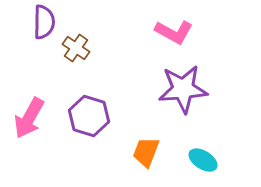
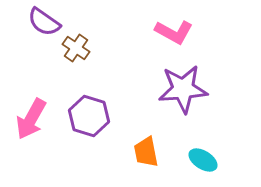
purple semicircle: rotated 124 degrees clockwise
pink arrow: moved 2 px right, 1 px down
orange trapezoid: rotated 32 degrees counterclockwise
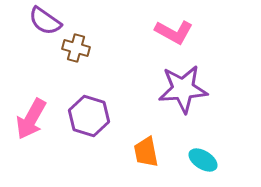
purple semicircle: moved 1 px right, 1 px up
brown cross: rotated 20 degrees counterclockwise
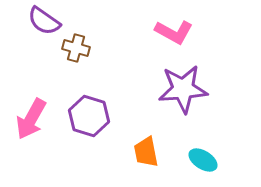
purple semicircle: moved 1 px left
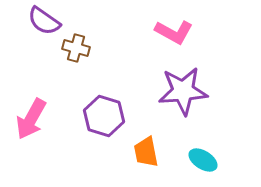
purple star: moved 2 px down
purple hexagon: moved 15 px right
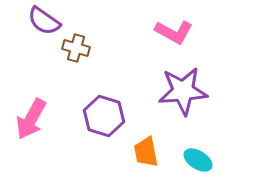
cyan ellipse: moved 5 px left
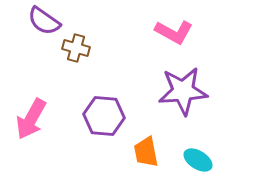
purple hexagon: rotated 12 degrees counterclockwise
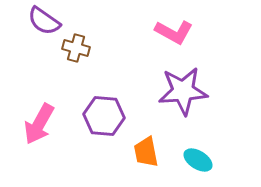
pink arrow: moved 8 px right, 5 px down
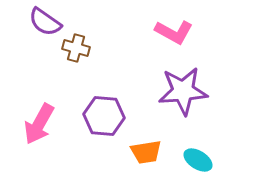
purple semicircle: moved 1 px right, 1 px down
orange trapezoid: rotated 88 degrees counterclockwise
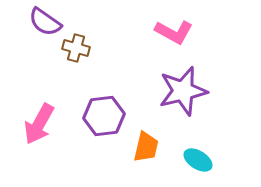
purple star: rotated 9 degrees counterclockwise
purple hexagon: rotated 12 degrees counterclockwise
orange trapezoid: moved 5 px up; rotated 68 degrees counterclockwise
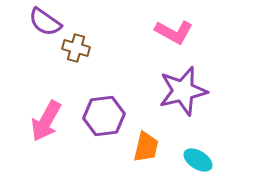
pink arrow: moved 7 px right, 3 px up
